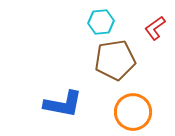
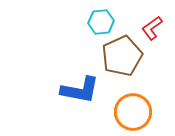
red L-shape: moved 3 px left
brown pentagon: moved 7 px right, 4 px up; rotated 15 degrees counterclockwise
blue L-shape: moved 17 px right, 14 px up
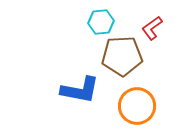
brown pentagon: rotated 21 degrees clockwise
orange circle: moved 4 px right, 6 px up
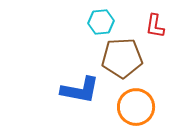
red L-shape: moved 3 px right, 2 px up; rotated 45 degrees counterclockwise
brown pentagon: moved 2 px down
orange circle: moved 1 px left, 1 px down
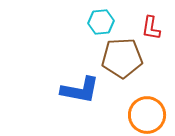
red L-shape: moved 4 px left, 2 px down
orange circle: moved 11 px right, 8 px down
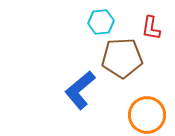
blue L-shape: rotated 129 degrees clockwise
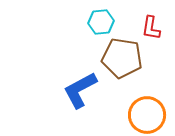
brown pentagon: rotated 12 degrees clockwise
blue L-shape: rotated 12 degrees clockwise
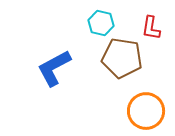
cyan hexagon: moved 1 px down; rotated 20 degrees clockwise
blue L-shape: moved 26 px left, 22 px up
orange circle: moved 1 px left, 4 px up
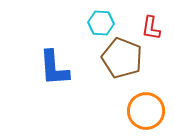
cyan hexagon: rotated 10 degrees counterclockwise
brown pentagon: rotated 12 degrees clockwise
blue L-shape: rotated 66 degrees counterclockwise
